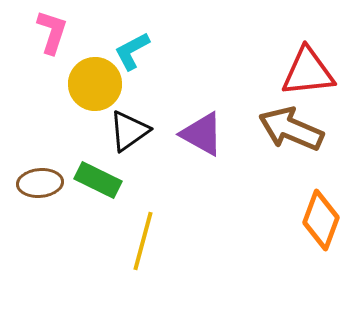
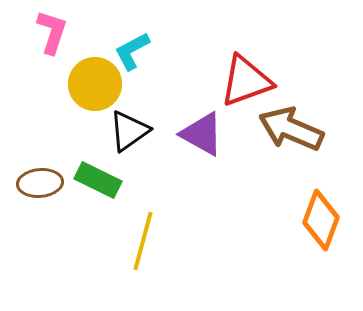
red triangle: moved 62 px left, 9 px down; rotated 14 degrees counterclockwise
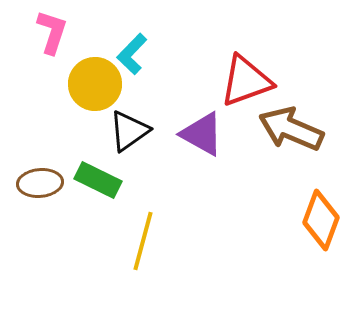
cyan L-shape: moved 3 px down; rotated 18 degrees counterclockwise
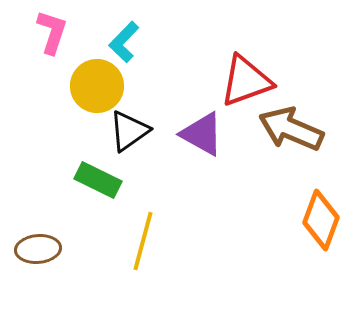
cyan L-shape: moved 8 px left, 12 px up
yellow circle: moved 2 px right, 2 px down
brown ellipse: moved 2 px left, 66 px down
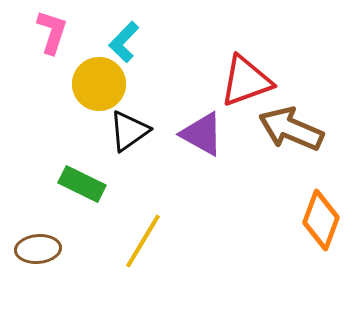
yellow circle: moved 2 px right, 2 px up
green rectangle: moved 16 px left, 4 px down
yellow line: rotated 16 degrees clockwise
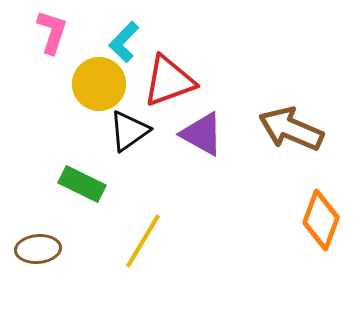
red triangle: moved 77 px left
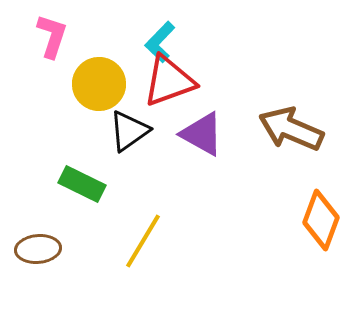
pink L-shape: moved 4 px down
cyan L-shape: moved 36 px right
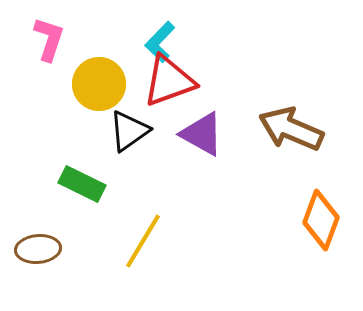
pink L-shape: moved 3 px left, 3 px down
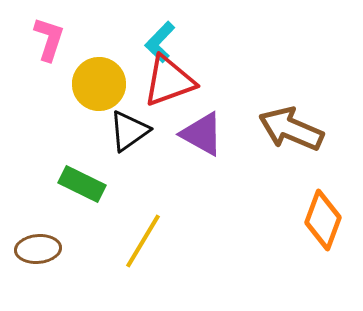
orange diamond: moved 2 px right
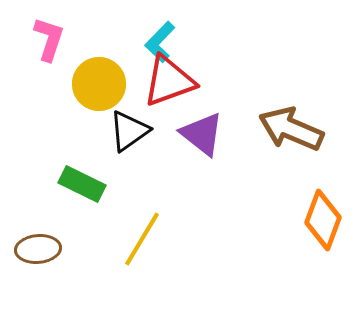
purple triangle: rotated 9 degrees clockwise
yellow line: moved 1 px left, 2 px up
